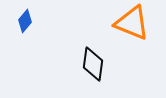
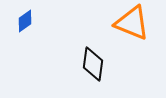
blue diamond: rotated 15 degrees clockwise
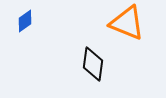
orange triangle: moved 5 px left
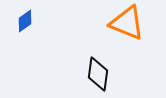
black diamond: moved 5 px right, 10 px down
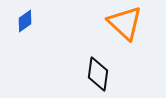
orange triangle: moved 2 px left; rotated 21 degrees clockwise
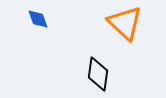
blue diamond: moved 13 px right, 2 px up; rotated 75 degrees counterclockwise
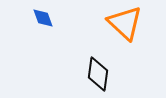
blue diamond: moved 5 px right, 1 px up
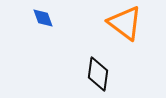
orange triangle: rotated 6 degrees counterclockwise
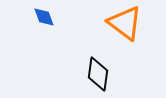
blue diamond: moved 1 px right, 1 px up
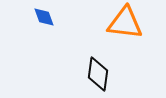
orange triangle: rotated 30 degrees counterclockwise
